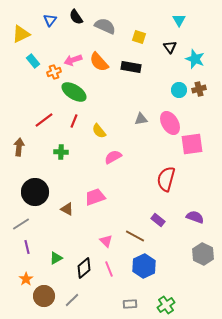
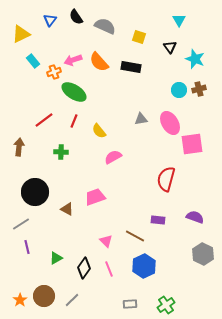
purple rectangle at (158, 220): rotated 32 degrees counterclockwise
black diamond at (84, 268): rotated 15 degrees counterclockwise
orange star at (26, 279): moved 6 px left, 21 px down
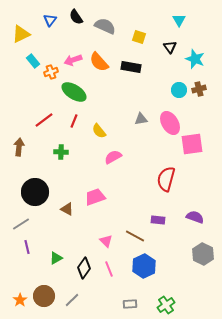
orange cross at (54, 72): moved 3 px left
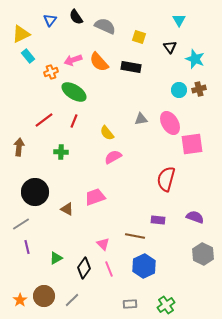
cyan rectangle at (33, 61): moved 5 px left, 5 px up
yellow semicircle at (99, 131): moved 8 px right, 2 px down
brown line at (135, 236): rotated 18 degrees counterclockwise
pink triangle at (106, 241): moved 3 px left, 3 px down
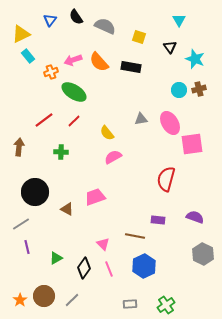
red line at (74, 121): rotated 24 degrees clockwise
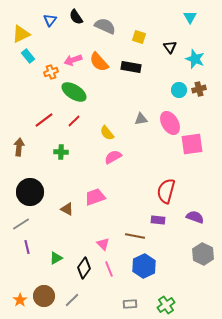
cyan triangle at (179, 20): moved 11 px right, 3 px up
red semicircle at (166, 179): moved 12 px down
black circle at (35, 192): moved 5 px left
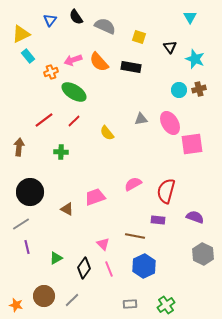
pink semicircle at (113, 157): moved 20 px right, 27 px down
orange star at (20, 300): moved 4 px left, 5 px down; rotated 24 degrees counterclockwise
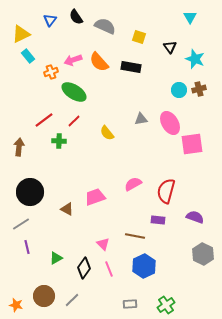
green cross at (61, 152): moved 2 px left, 11 px up
